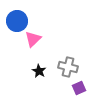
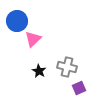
gray cross: moved 1 px left
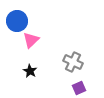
pink triangle: moved 2 px left, 1 px down
gray cross: moved 6 px right, 5 px up; rotated 12 degrees clockwise
black star: moved 9 px left
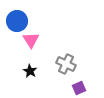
pink triangle: rotated 18 degrees counterclockwise
gray cross: moved 7 px left, 2 px down
